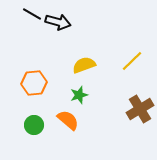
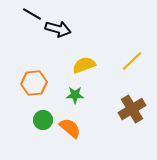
black arrow: moved 7 px down
green star: moved 4 px left; rotated 18 degrees clockwise
brown cross: moved 8 px left
orange semicircle: moved 2 px right, 8 px down
green circle: moved 9 px right, 5 px up
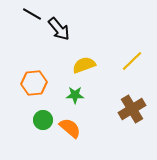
black arrow: moved 1 px right; rotated 35 degrees clockwise
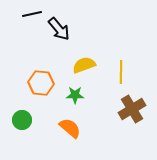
black line: rotated 42 degrees counterclockwise
yellow line: moved 11 px left, 11 px down; rotated 45 degrees counterclockwise
orange hexagon: moved 7 px right; rotated 10 degrees clockwise
green circle: moved 21 px left
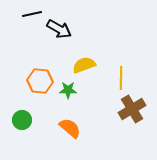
black arrow: rotated 20 degrees counterclockwise
yellow line: moved 6 px down
orange hexagon: moved 1 px left, 2 px up
green star: moved 7 px left, 5 px up
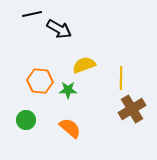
green circle: moved 4 px right
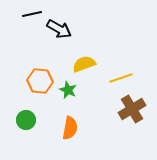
yellow semicircle: moved 1 px up
yellow line: rotated 70 degrees clockwise
green star: rotated 24 degrees clockwise
orange semicircle: rotated 60 degrees clockwise
